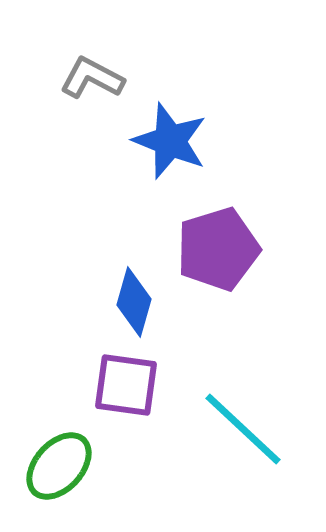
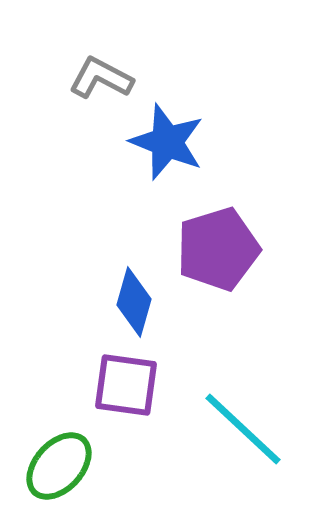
gray L-shape: moved 9 px right
blue star: moved 3 px left, 1 px down
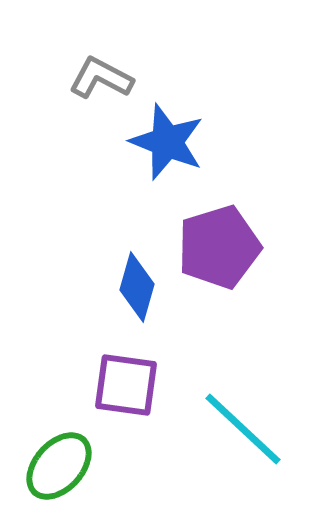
purple pentagon: moved 1 px right, 2 px up
blue diamond: moved 3 px right, 15 px up
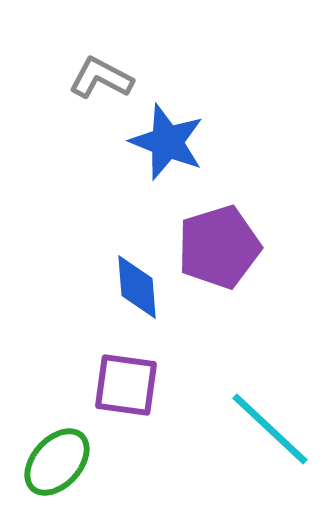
blue diamond: rotated 20 degrees counterclockwise
cyan line: moved 27 px right
green ellipse: moved 2 px left, 4 px up
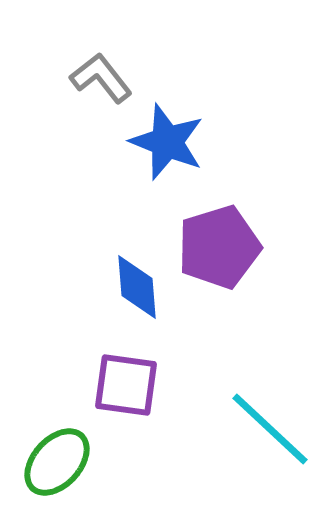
gray L-shape: rotated 24 degrees clockwise
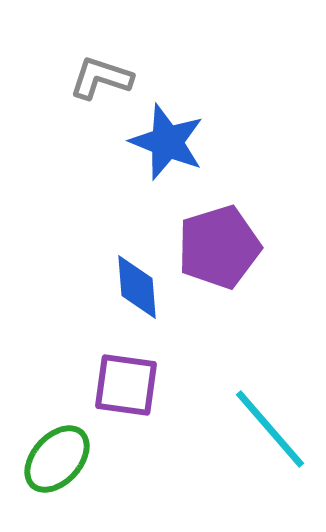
gray L-shape: rotated 34 degrees counterclockwise
cyan line: rotated 6 degrees clockwise
green ellipse: moved 3 px up
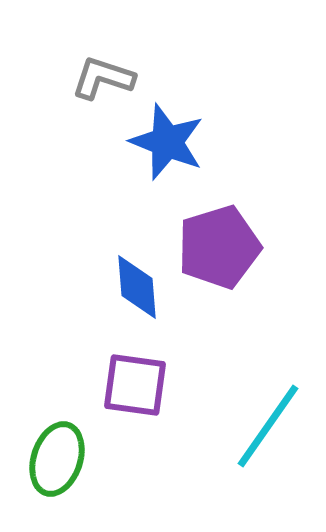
gray L-shape: moved 2 px right
purple square: moved 9 px right
cyan line: moved 2 px left, 3 px up; rotated 76 degrees clockwise
green ellipse: rotated 24 degrees counterclockwise
